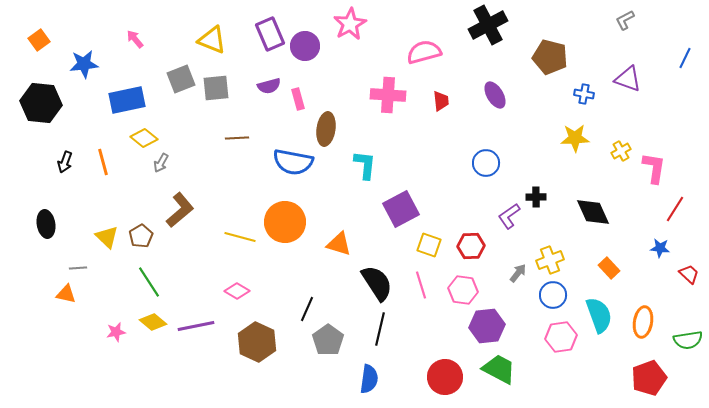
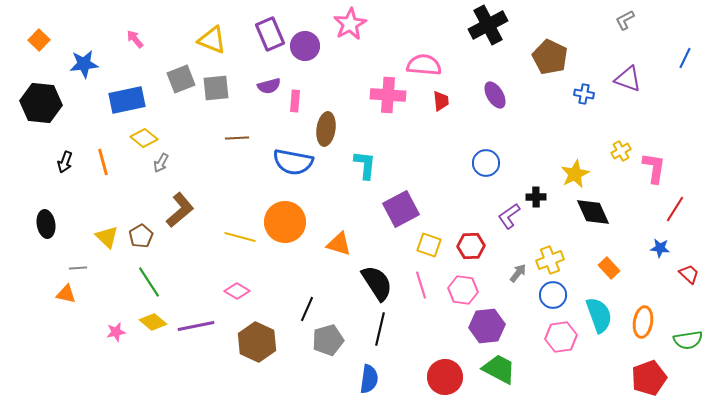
orange square at (39, 40): rotated 10 degrees counterclockwise
pink semicircle at (424, 52): moved 13 px down; rotated 20 degrees clockwise
brown pentagon at (550, 57): rotated 12 degrees clockwise
pink rectangle at (298, 99): moved 3 px left, 2 px down; rotated 20 degrees clockwise
yellow star at (575, 138): moved 36 px down; rotated 24 degrees counterclockwise
gray pentagon at (328, 340): rotated 20 degrees clockwise
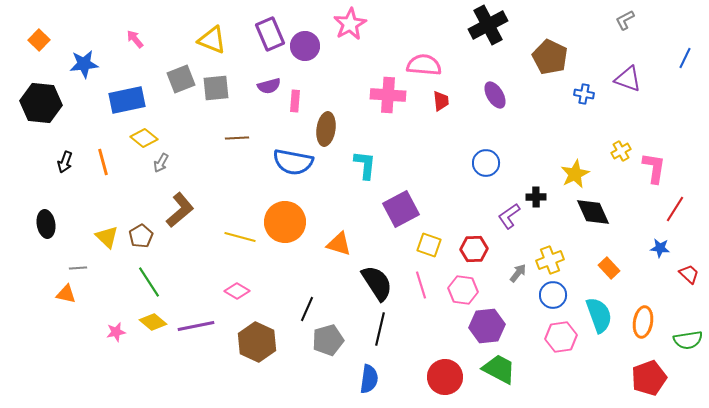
red hexagon at (471, 246): moved 3 px right, 3 px down
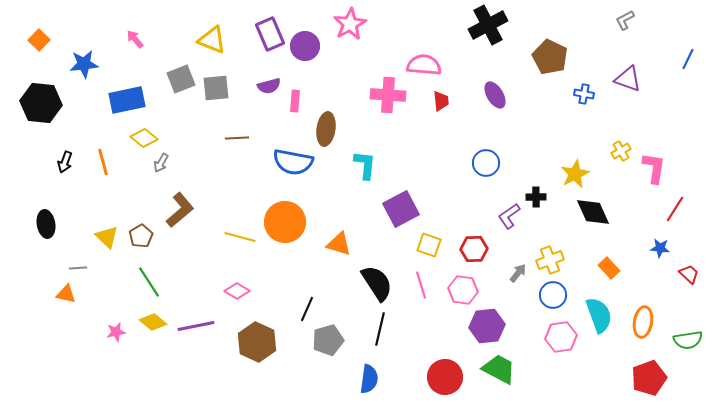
blue line at (685, 58): moved 3 px right, 1 px down
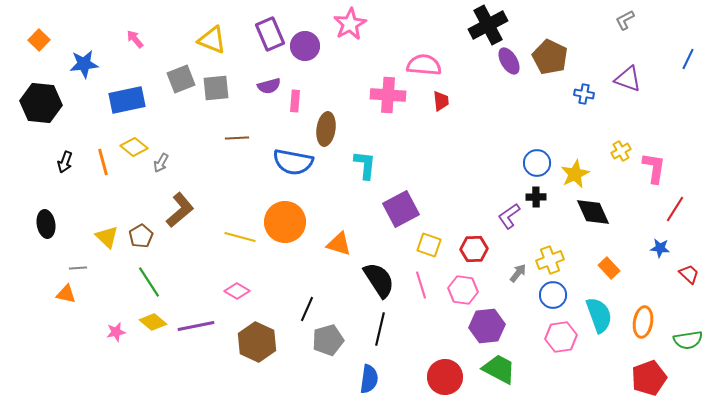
purple ellipse at (495, 95): moved 14 px right, 34 px up
yellow diamond at (144, 138): moved 10 px left, 9 px down
blue circle at (486, 163): moved 51 px right
black semicircle at (377, 283): moved 2 px right, 3 px up
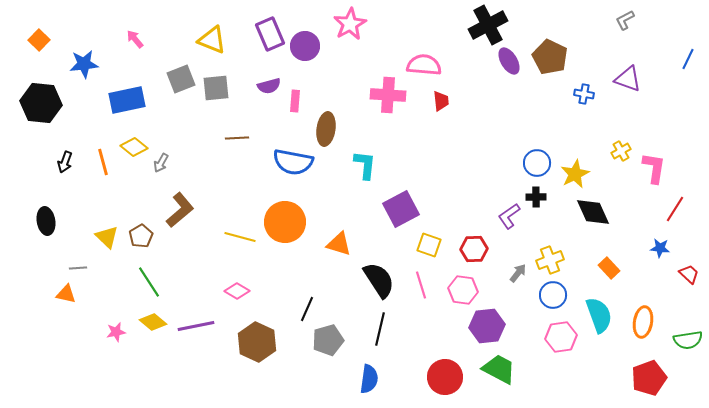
black ellipse at (46, 224): moved 3 px up
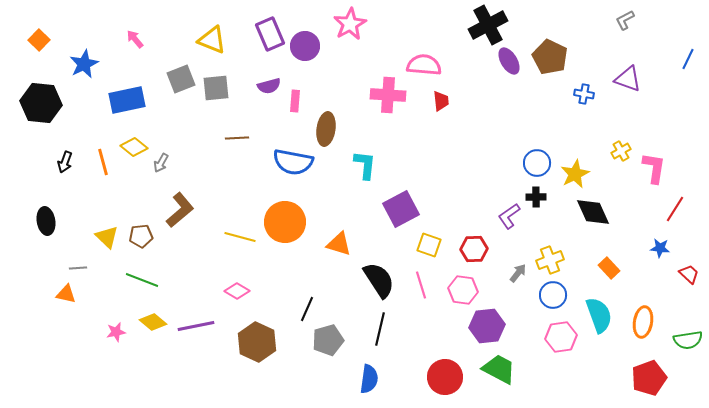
blue star at (84, 64): rotated 20 degrees counterclockwise
brown pentagon at (141, 236): rotated 25 degrees clockwise
green line at (149, 282): moved 7 px left, 2 px up; rotated 36 degrees counterclockwise
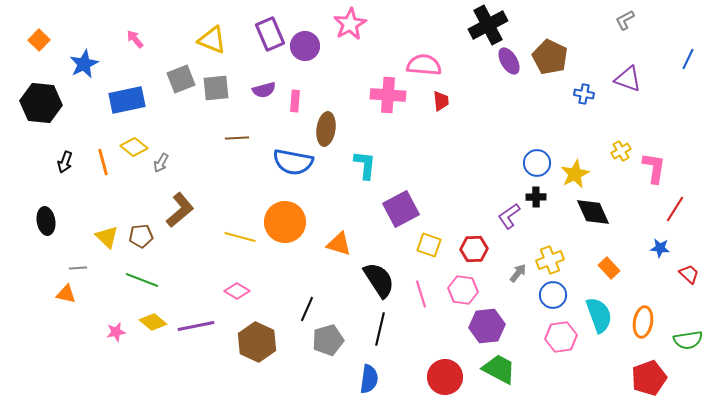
purple semicircle at (269, 86): moved 5 px left, 4 px down
pink line at (421, 285): moved 9 px down
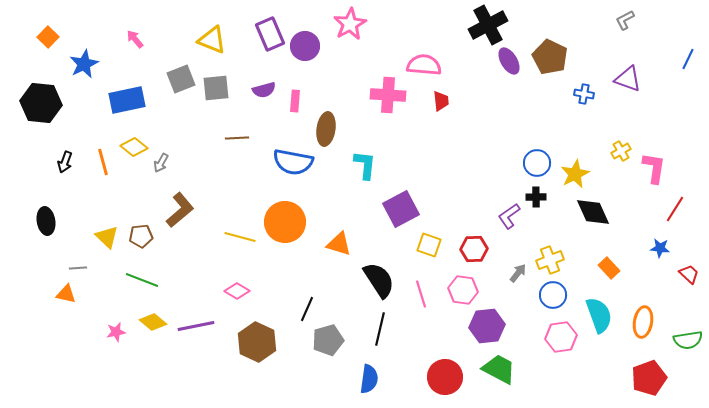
orange square at (39, 40): moved 9 px right, 3 px up
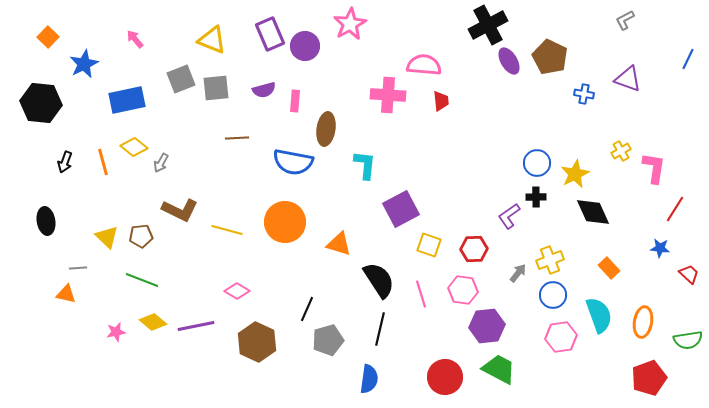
brown L-shape at (180, 210): rotated 66 degrees clockwise
yellow line at (240, 237): moved 13 px left, 7 px up
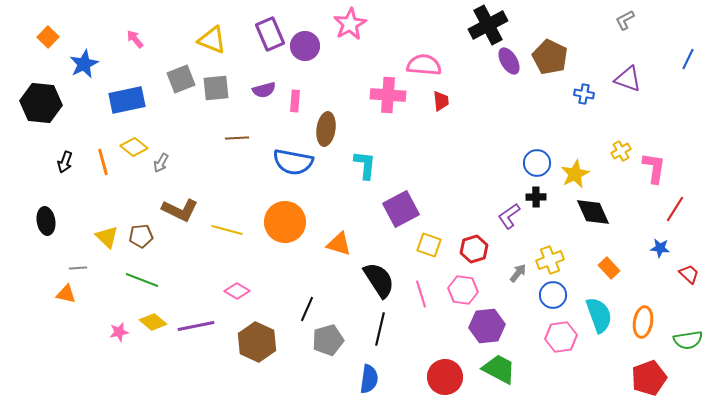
red hexagon at (474, 249): rotated 16 degrees counterclockwise
pink star at (116, 332): moved 3 px right
